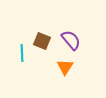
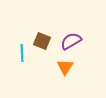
purple semicircle: moved 1 px down; rotated 80 degrees counterclockwise
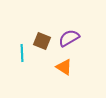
purple semicircle: moved 2 px left, 3 px up
orange triangle: moved 1 px left; rotated 30 degrees counterclockwise
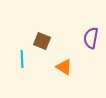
purple semicircle: moved 22 px right; rotated 50 degrees counterclockwise
cyan line: moved 6 px down
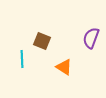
purple semicircle: rotated 10 degrees clockwise
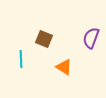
brown square: moved 2 px right, 2 px up
cyan line: moved 1 px left
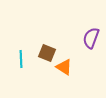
brown square: moved 3 px right, 14 px down
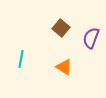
brown square: moved 14 px right, 25 px up; rotated 18 degrees clockwise
cyan line: rotated 12 degrees clockwise
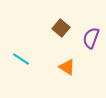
cyan line: rotated 66 degrees counterclockwise
orange triangle: moved 3 px right
